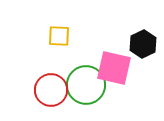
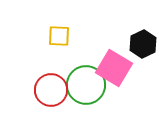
pink square: rotated 18 degrees clockwise
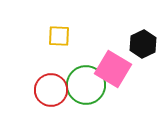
pink square: moved 1 px left, 1 px down
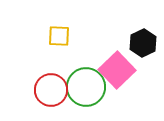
black hexagon: moved 1 px up
pink square: moved 4 px right, 1 px down; rotated 15 degrees clockwise
green circle: moved 2 px down
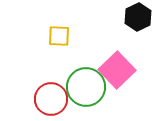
black hexagon: moved 5 px left, 26 px up
red circle: moved 9 px down
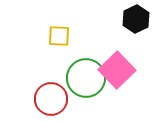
black hexagon: moved 2 px left, 2 px down
green circle: moved 9 px up
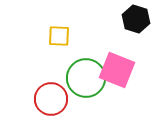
black hexagon: rotated 16 degrees counterclockwise
pink square: rotated 24 degrees counterclockwise
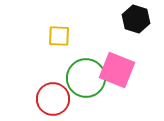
red circle: moved 2 px right
